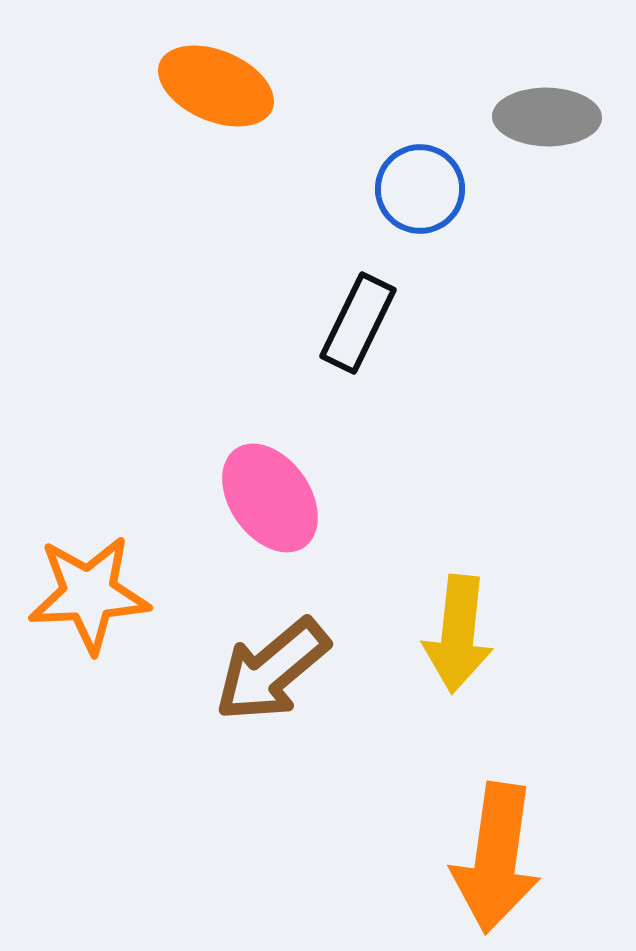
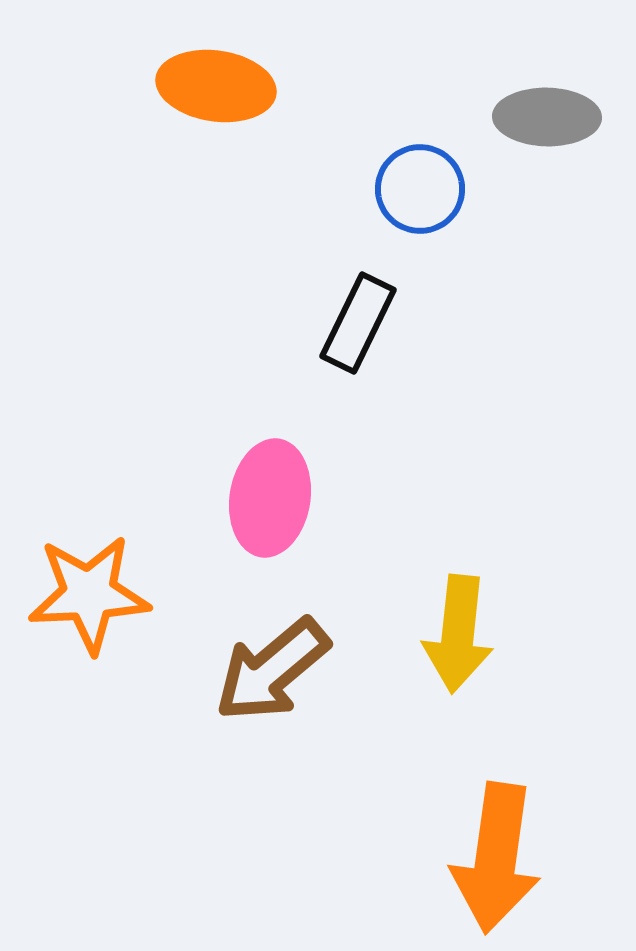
orange ellipse: rotated 15 degrees counterclockwise
pink ellipse: rotated 44 degrees clockwise
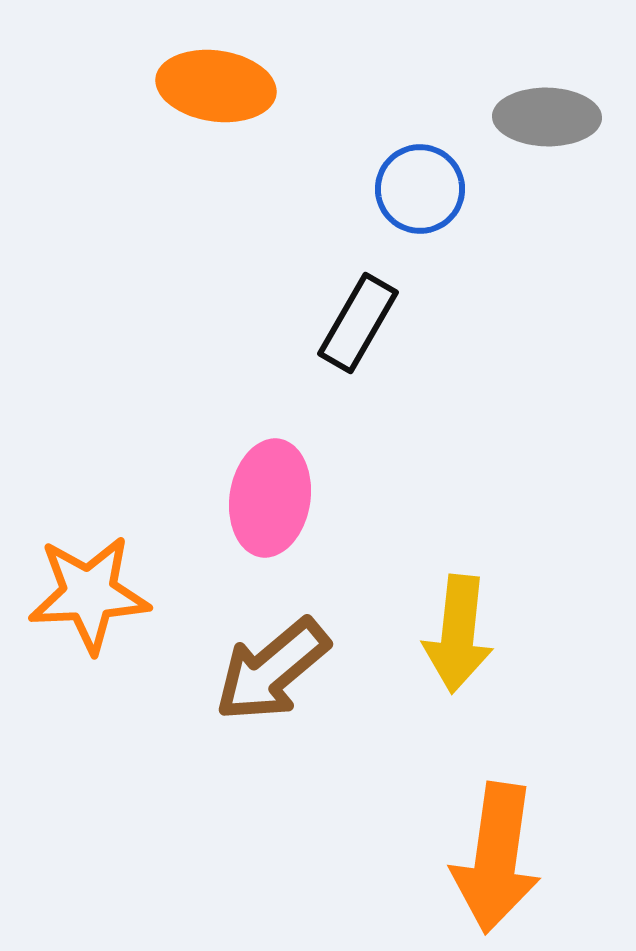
black rectangle: rotated 4 degrees clockwise
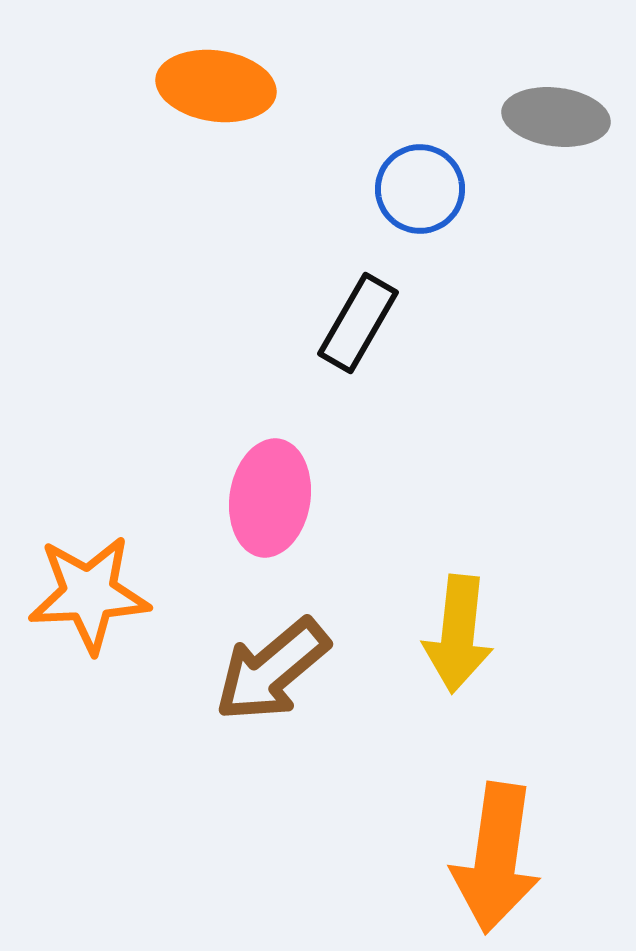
gray ellipse: moved 9 px right; rotated 6 degrees clockwise
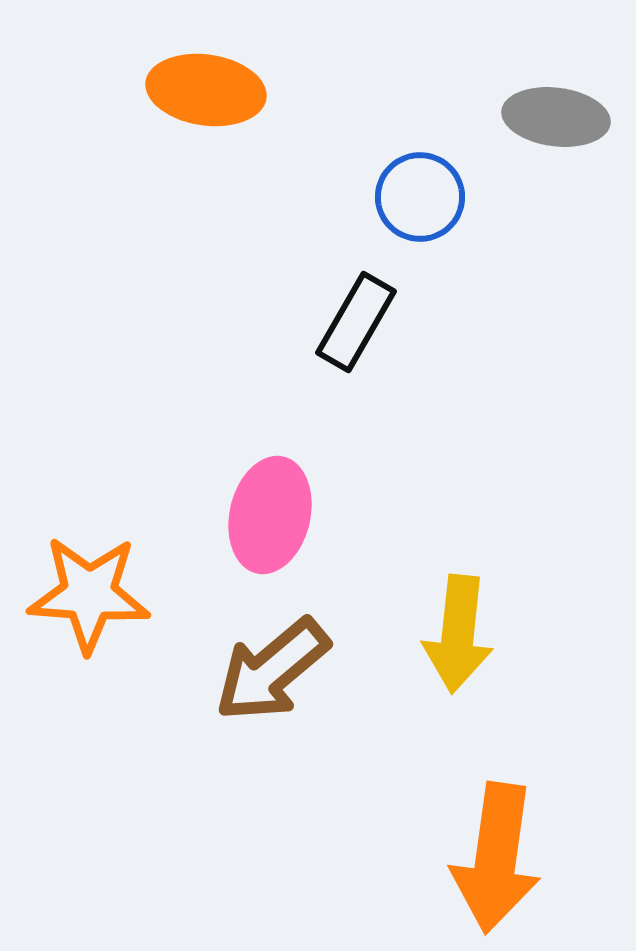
orange ellipse: moved 10 px left, 4 px down
blue circle: moved 8 px down
black rectangle: moved 2 px left, 1 px up
pink ellipse: moved 17 px down; rotated 4 degrees clockwise
orange star: rotated 7 degrees clockwise
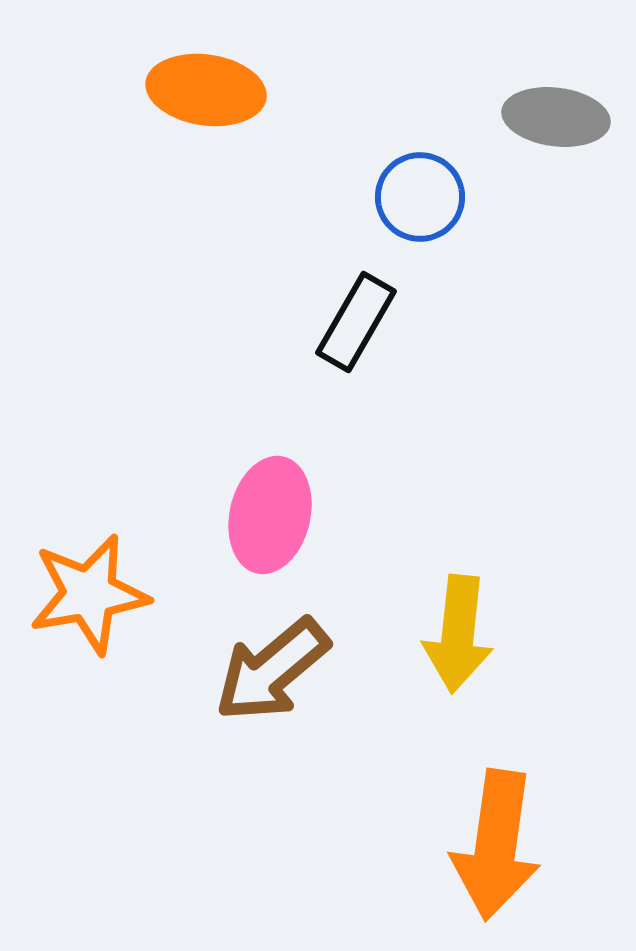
orange star: rotated 14 degrees counterclockwise
orange arrow: moved 13 px up
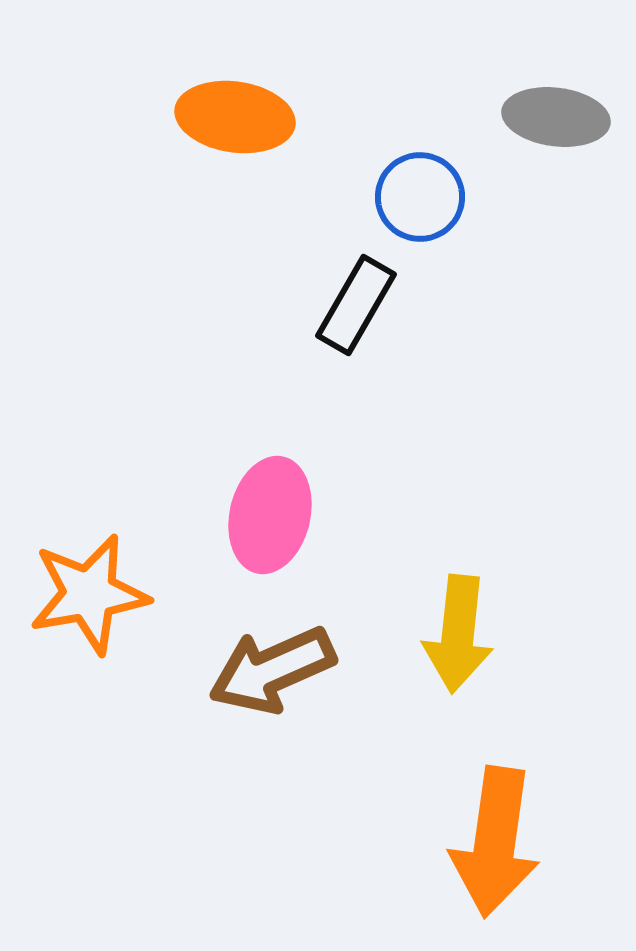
orange ellipse: moved 29 px right, 27 px down
black rectangle: moved 17 px up
brown arrow: rotated 16 degrees clockwise
orange arrow: moved 1 px left, 3 px up
